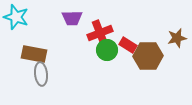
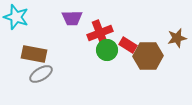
gray ellipse: rotated 65 degrees clockwise
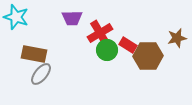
red cross: rotated 10 degrees counterclockwise
gray ellipse: rotated 20 degrees counterclockwise
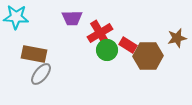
cyan star: rotated 15 degrees counterclockwise
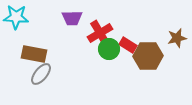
green circle: moved 2 px right, 1 px up
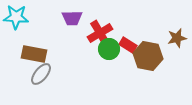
brown hexagon: rotated 12 degrees clockwise
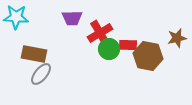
red rectangle: rotated 30 degrees counterclockwise
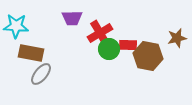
cyan star: moved 9 px down
brown rectangle: moved 3 px left, 1 px up
